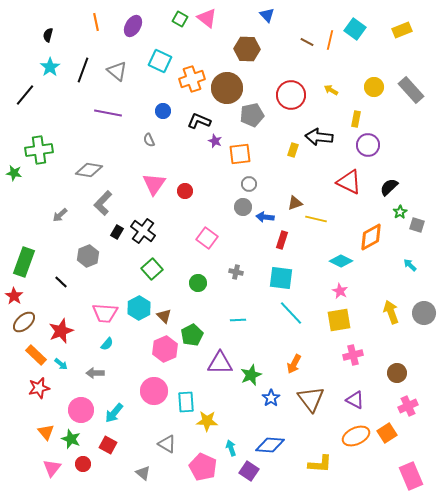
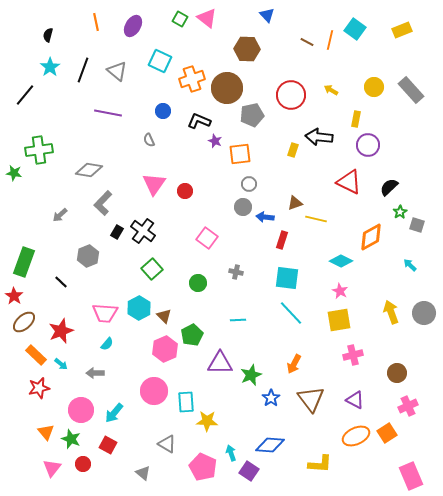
cyan square at (281, 278): moved 6 px right
cyan arrow at (231, 448): moved 5 px down
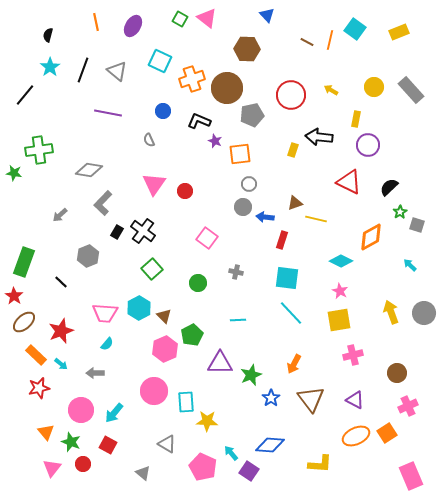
yellow rectangle at (402, 30): moved 3 px left, 2 px down
green star at (71, 439): moved 3 px down
cyan arrow at (231, 453): rotated 21 degrees counterclockwise
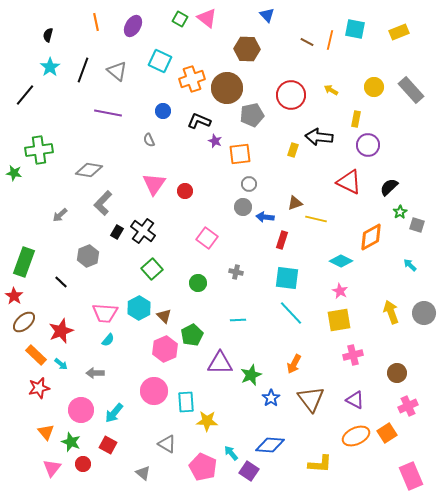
cyan square at (355, 29): rotated 25 degrees counterclockwise
cyan semicircle at (107, 344): moved 1 px right, 4 px up
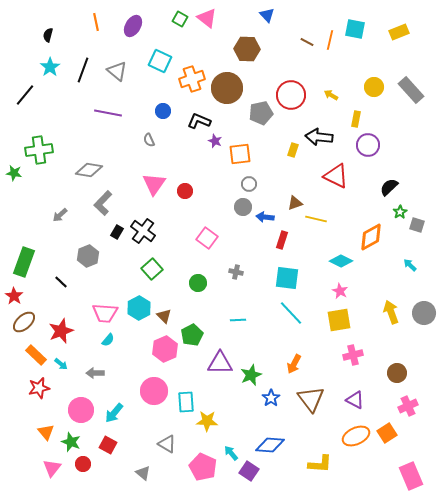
yellow arrow at (331, 90): moved 5 px down
gray pentagon at (252, 115): moved 9 px right, 2 px up
red triangle at (349, 182): moved 13 px left, 6 px up
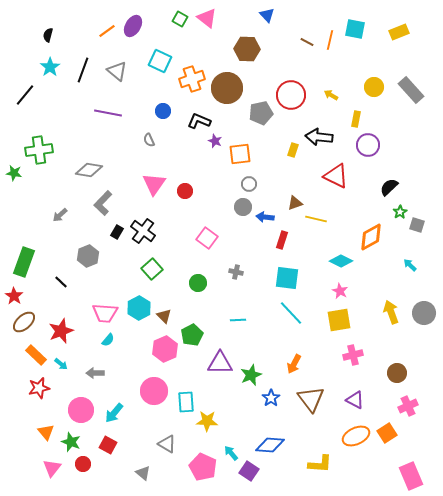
orange line at (96, 22): moved 11 px right, 9 px down; rotated 66 degrees clockwise
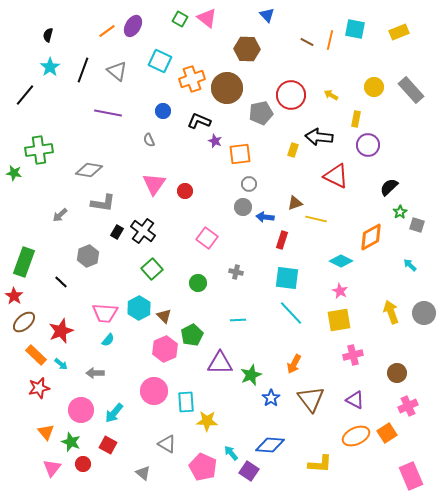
gray L-shape at (103, 203): rotated 125 degrees counterclockwise
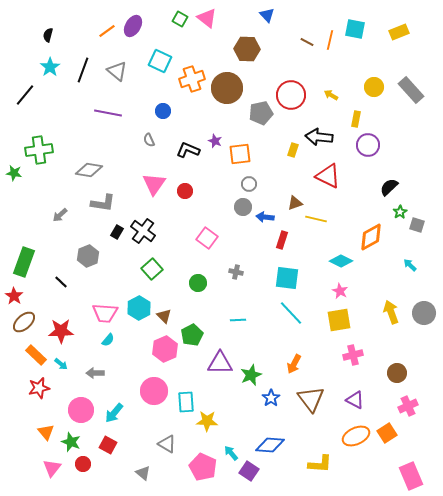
black L-shape at (199, 121): moved 11 px left, 29 px down
red triangle at (336, 176): moved 8 px left
red star at (61, 331): rotated 20 degrees clockwise
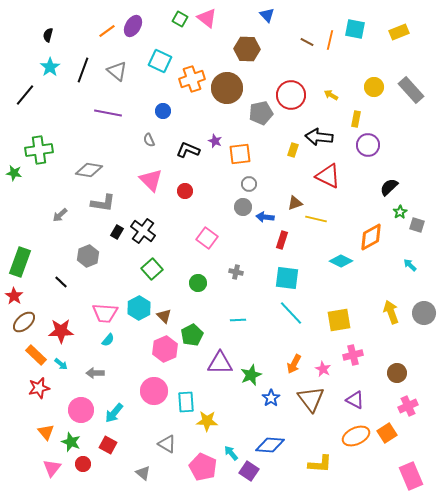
pink triangle at (154, 184): moved 3 px left, 4 px up; rotated 20 degrees counterclockwise
green rectangle at (24, 262): moved 4 px left
pink star at (340, 291): moved 17 px left, 78 px down
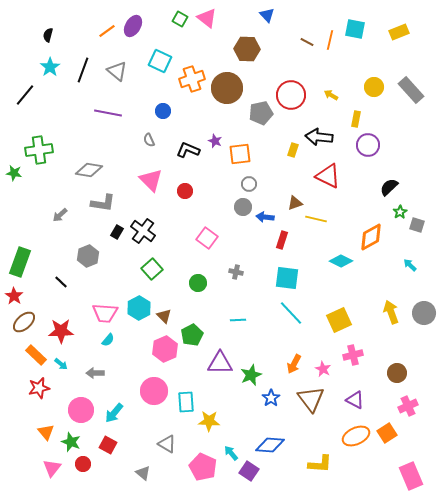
yellow square at (339, 320): rotated 15 degrees counterclockwise
yellow star at (207, 421): moved 2 px right
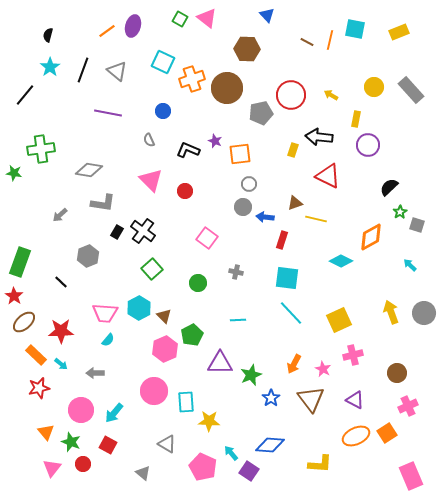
purple ellipse at (133, 26): rotated 15 degrees counterclockwise
cyan square at (160, 61): moved 3 px right, 1 px down
green cross at (39, 150): moved 2 px right, 1 px up
